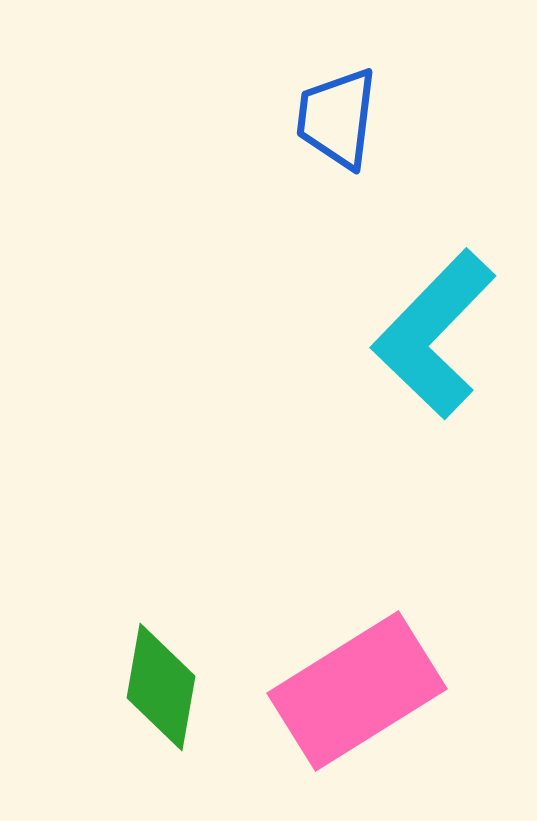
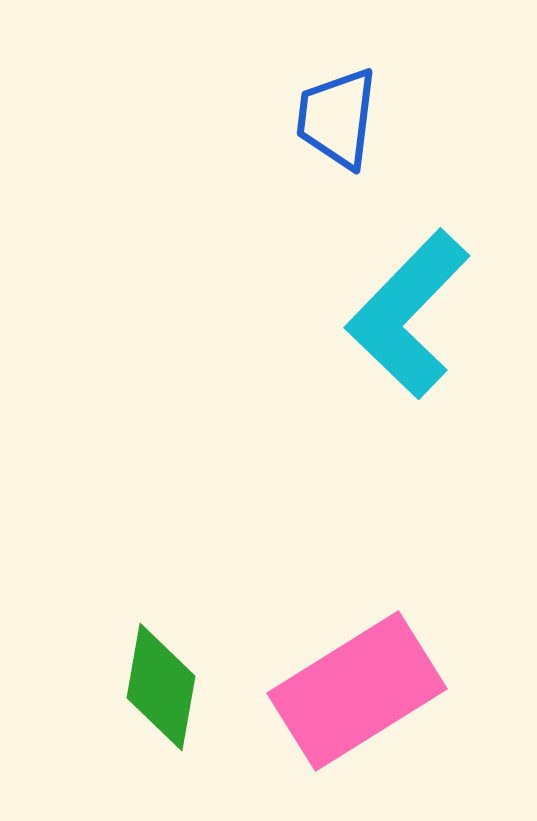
cyan L-shape: moved 26 px left, 20 px up
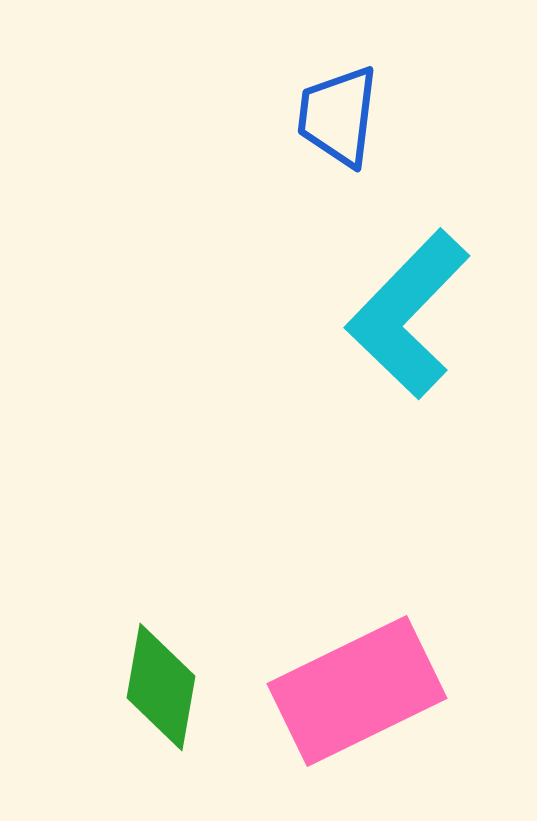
blue trapezoid: moved 1 px right, 2 px up
pink rectangle: rotated 6 degrees clockwise
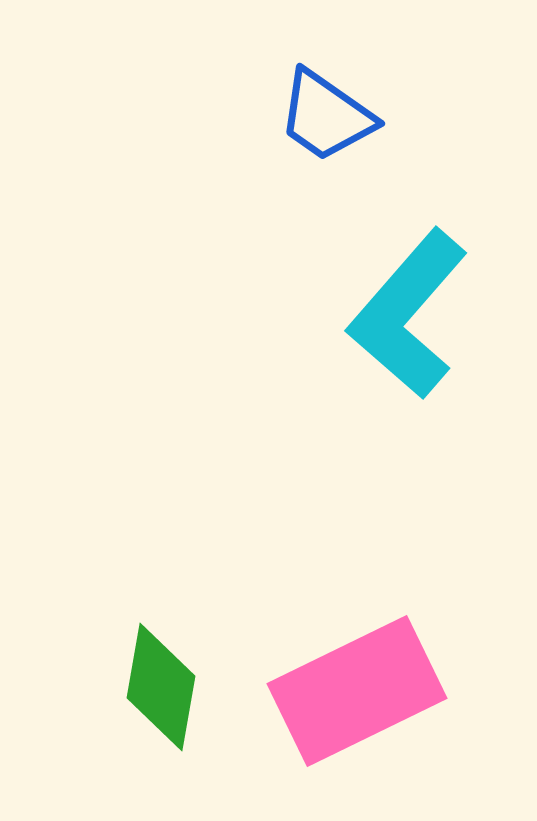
blue trapezoid: moved 12 px left; rotated 62 degrees counterclockwise
cyan L-shape: rotated 3 degrees counterclockwise
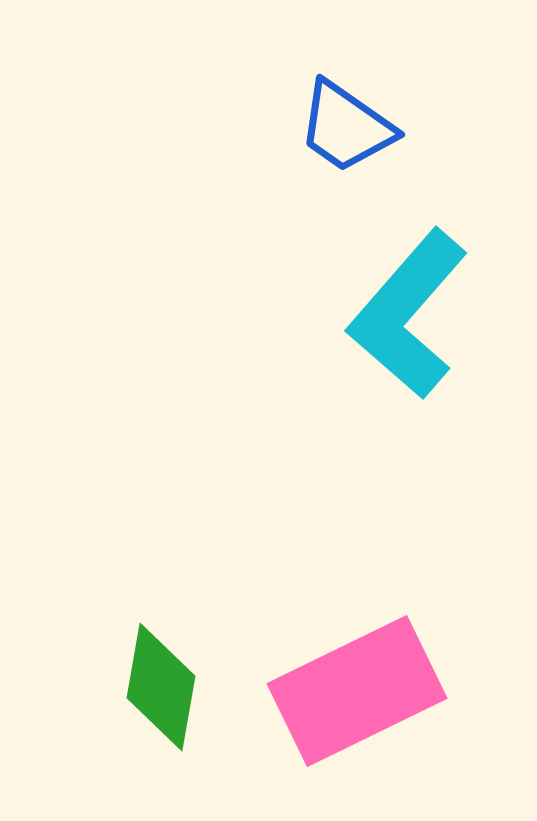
blue trapezoid: moved 20 px right, 11 px down
